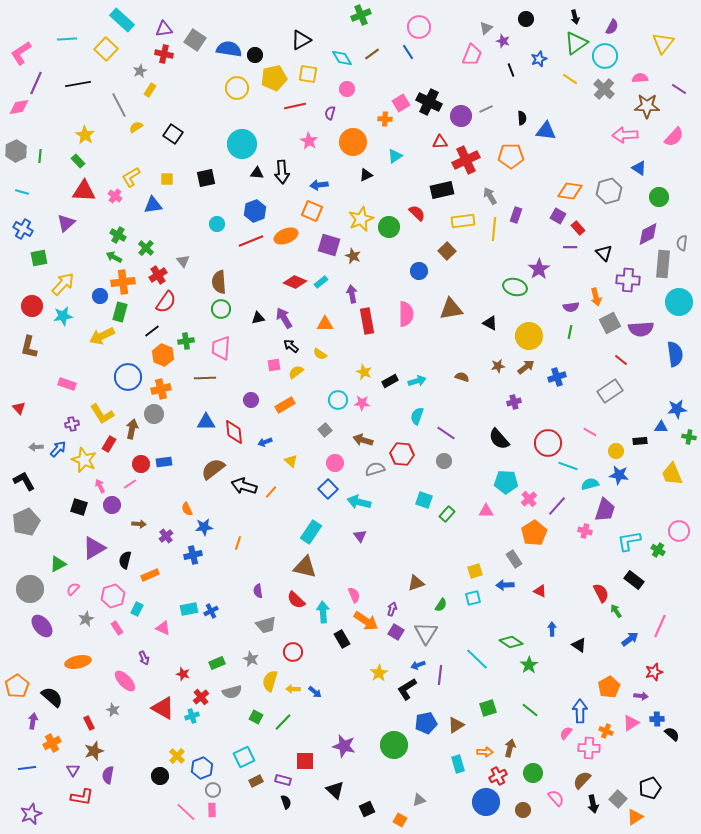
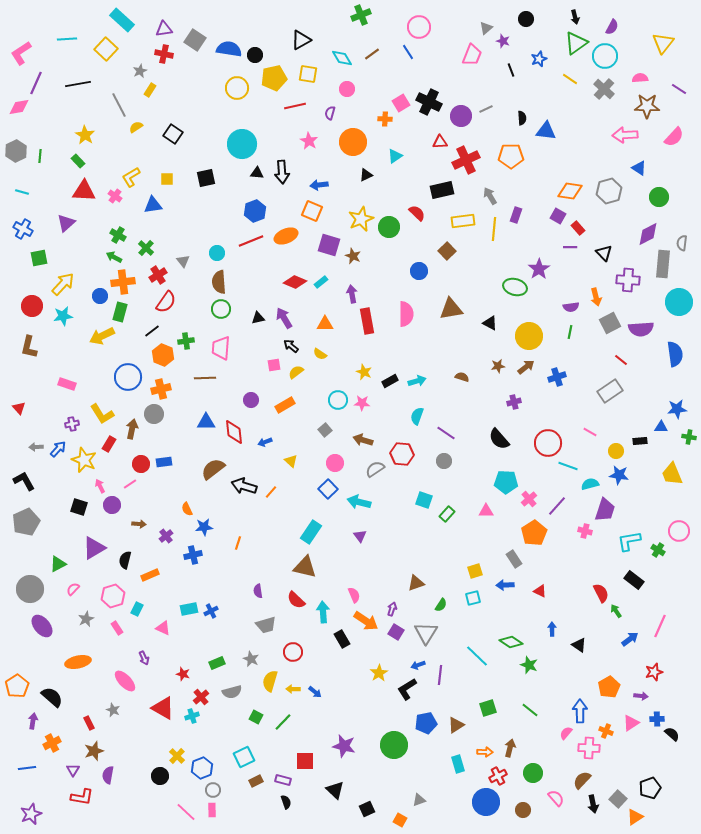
cyan circle at (217, 224): moved 29 px down
gray semicircle at (375, 469): rotated 18 degrees counterclockwise
cyan line at (477, 659): moved 3 px up
green star at (529, 665): rotated 18 degrees counterclockwise
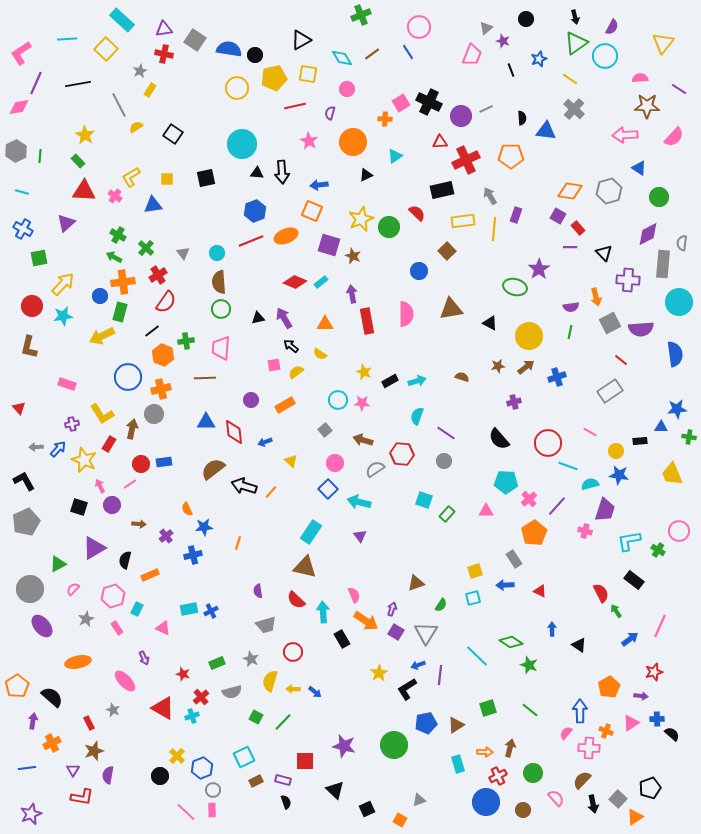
gray cross at (604, 89): moved 30 px left, 20 px down
gray triangle at (183, 261): moved 8 px up
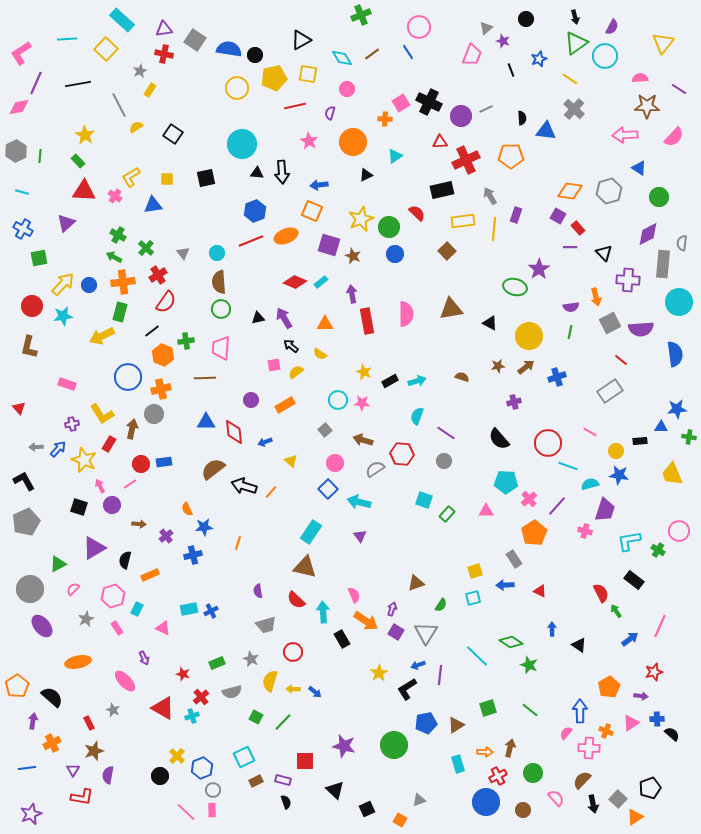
blue circle at (419, 271): moved 24 px left, 17 px up
blue circle at (100, 296): moved 11 px left, 11 px up
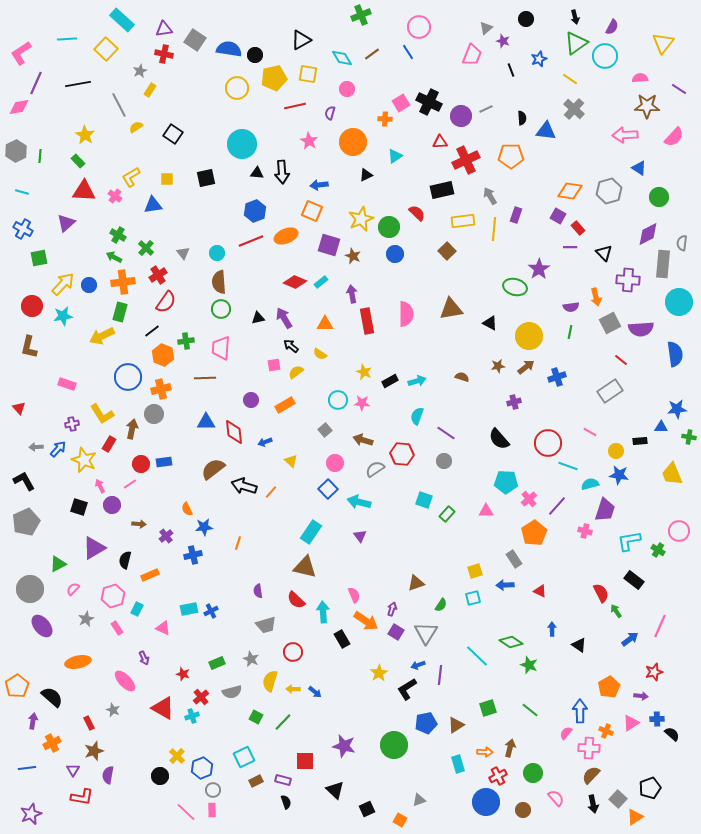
brown semicircle at (582, 780): moved 9 px right, 5 px up
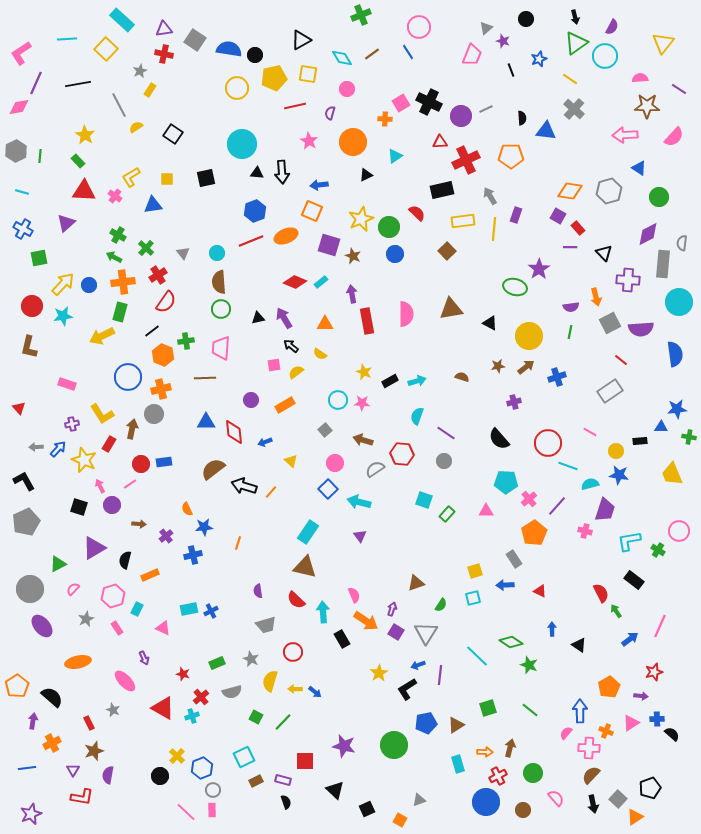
cyan rectangle at (311, 532): moved 3 px left
yellow arrow at (293, 689): moved 2 px right
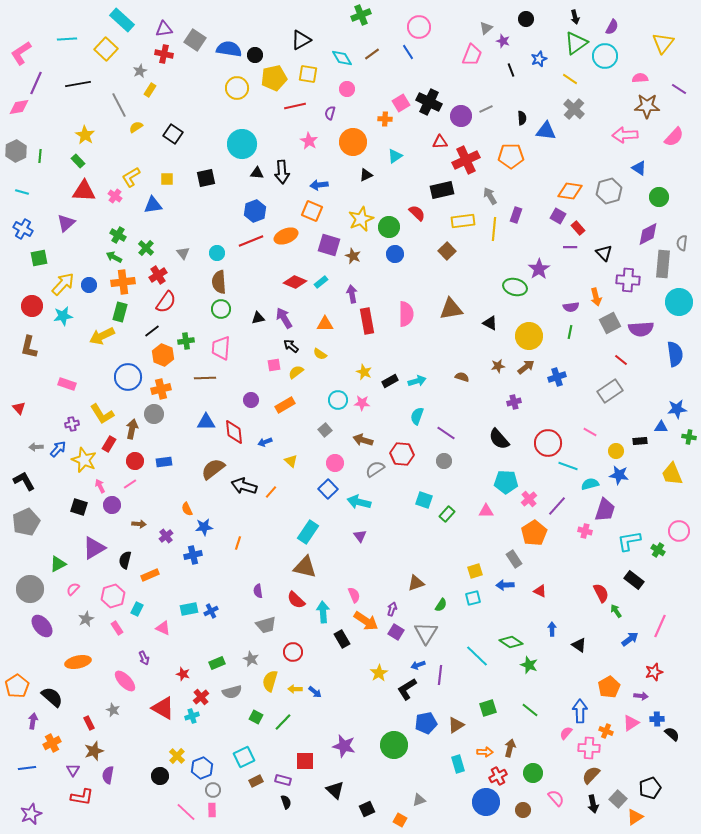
red circle at (141, 464): moved 6 px left, 3 px up
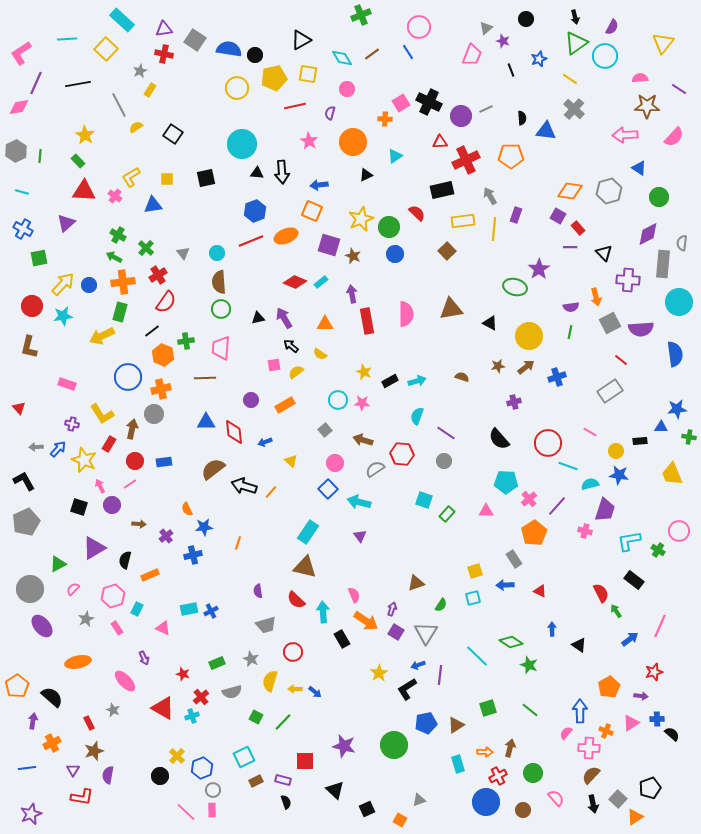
purple cross at (72, 424): rotated 24 degrees clockwise
